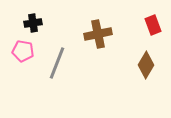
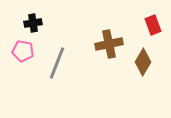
brown cross: moved 11 px right, 10 px down
brown diamond: moved 3 px left, 3 px up
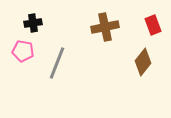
brown cross: moved 4 px left, 17 px up
brown diamond: rotated 8 degrees clockwise
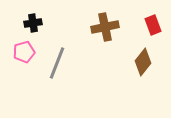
pink pentagon: moved 1 px right, 1 px down; rotated 25 degrees counterclockwise
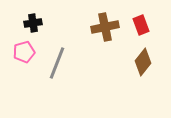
red rectangle: moved 12 px left
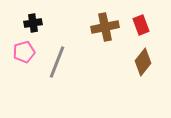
gray line: moved 1 px up
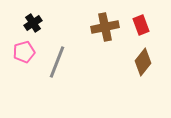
black cross: rotated 24 degrees counterclockwise
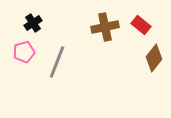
red rectangle: rotated 30 degrees counterclockwise
brown diamond: moved 11 px right, 4 px up
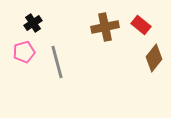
gray line: rotated 36 degrees counterclockwise
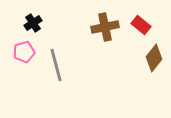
gray line: moved 1 px left, 3 px down
